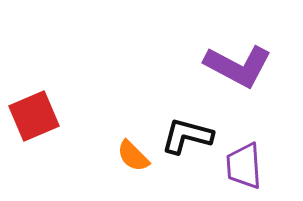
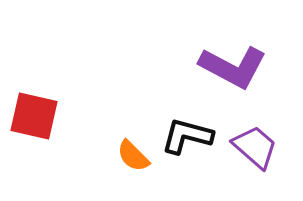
purple L-shape: moved 5 px left, 1 px down
red square: rotated 36 degrees clockwise
purple trapezoid: moved 11 px right, 19 px up; rotated 135 degrees clockwise
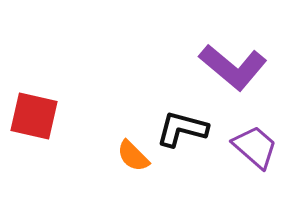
purple L-shape: rotated 12 degrees clockwise
black L-shape: moved 5 px left, 7 px up
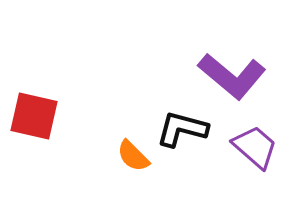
purple L-shape: moved 1 px left, 9 px down
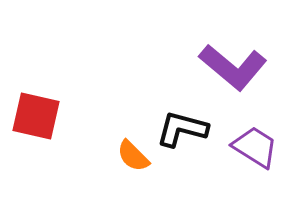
purple L-shape: moved 1 px right, 9 px up
red square: moved 2 px right
purple trapezoid: rotated 9 degrees counterclockwise
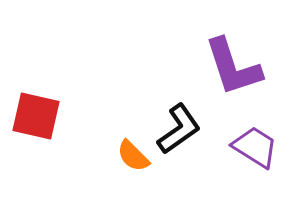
purple L-shape: rotated 32 degrees clockwise
black L-shape: moved 3 px left; rotated 130 degrees clockwise
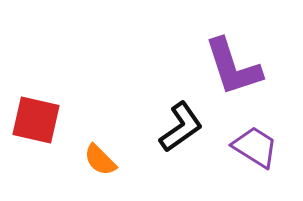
red square: moved 4 px down
black L-shape: moved 2 px right, 2 px up
orange semicircle: moved 33 px left, 4 px down
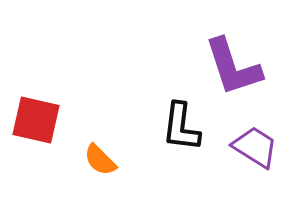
black L-shape: rotated 132 degrees clockwise
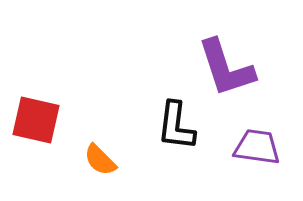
purple L-shape: moved 7 px left, 1 px down
black L-shape: moved 5 px left, 1 px up
purple trapezoid: moved 2 px right; rotated 24 degrees counterclockwise
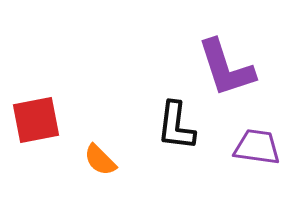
red square: rotated 24 degrees counterclockwise
